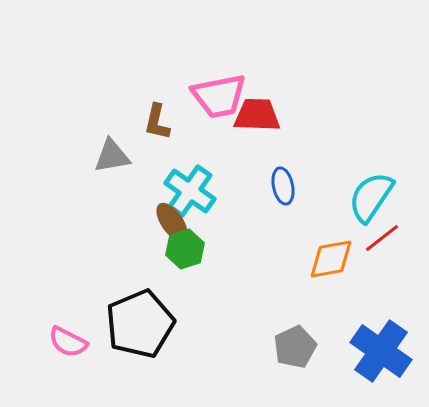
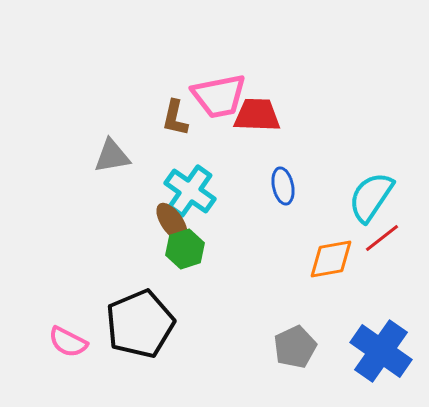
brown L-shape: moved 18 px right, 4 px up
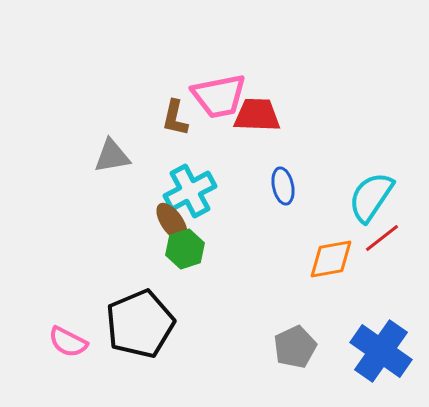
cyan cross: rotated 27 degrees clockwise
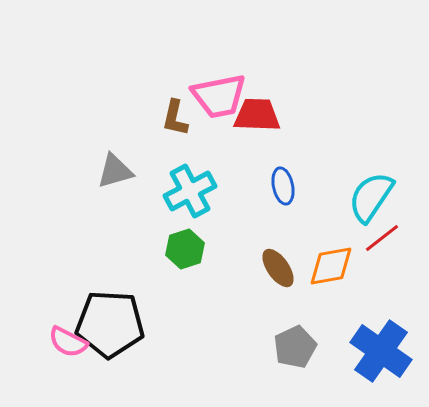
gray triangle: moved 3 px right, 15 px down; rotated 6 degrees counterclockwise
brown ellipse: moved 106 px right, 46 px down
orange diamond: moved 7 px down
black pentagon: moved 30 px left; rotated 26 degrees clockwise
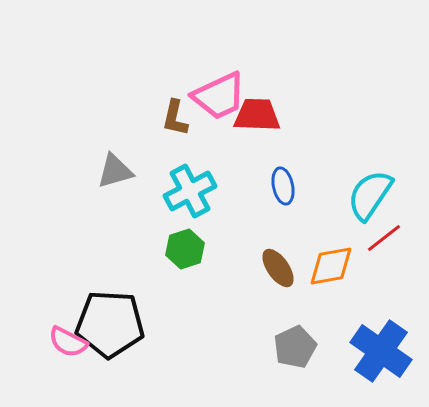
pink trapezoid: rotated 14 degrees counterclockwise
cyan semicircle: moved 1 px left, 2 px up
red line: moved 2 px right
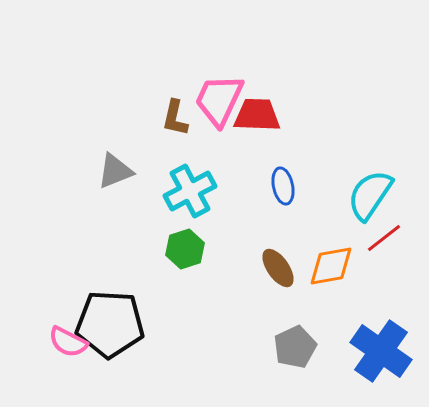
pink trapezoid: moved 4 px down; rotated 140 degrees clockwise
gray triangle: rotated 6 degrees counterclockwise
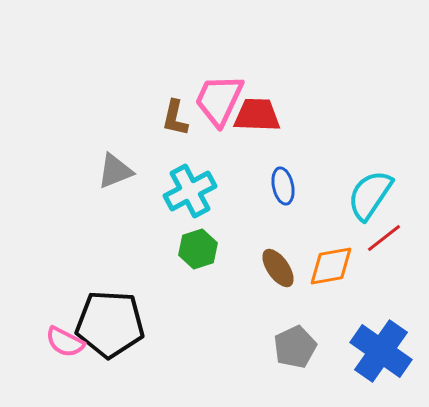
green hexagon: moved 13 px right
pink semicircle: moved 3 px left
